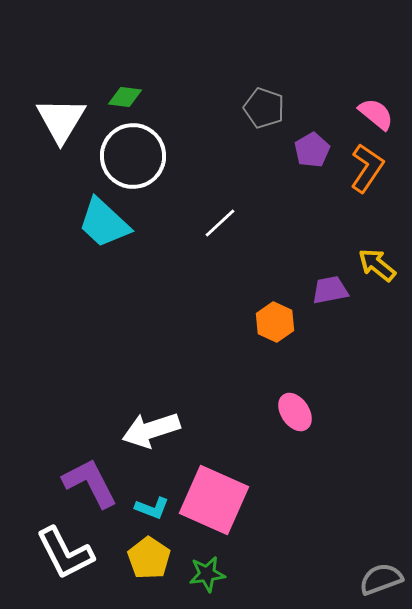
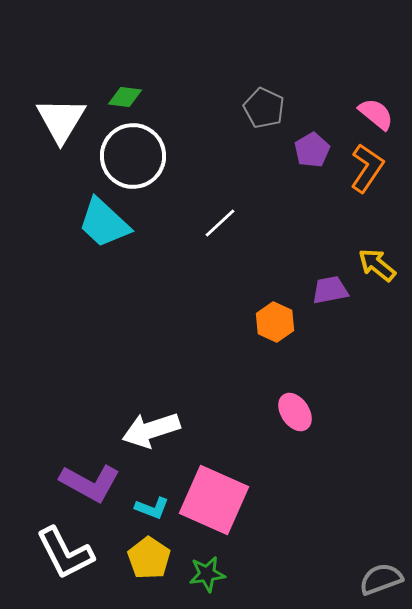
gray pentagon: rotated 6 degrees clockwise
purple L-shape: rotated 146 degrees clockwise
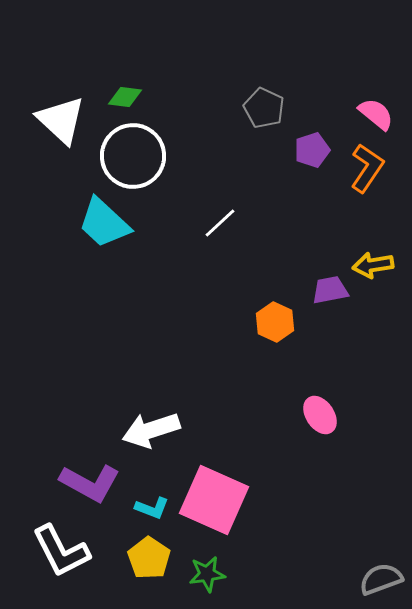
white triangle: rotated 18 degrees counterclockwise
purple pentagon: rotated 12 degrees clockwise
yellow arrow: moved 4 px left; rotated 48 degrees counterclockwise
pink ellipse: moved 25 px right, 3 px down
white L-shape: moved 4 px left, 2 px up
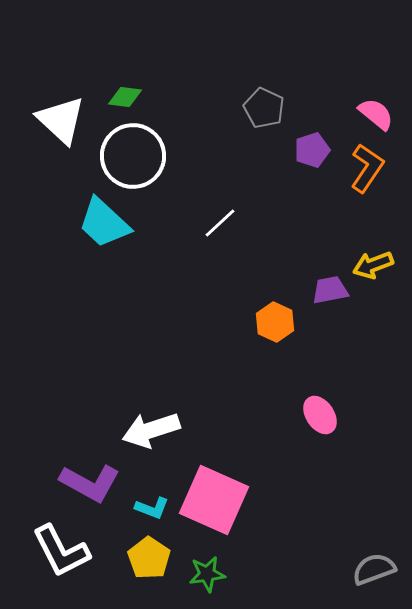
yellow arrow: rotated 12 degrees counterclockwise
gray semicircle: moved 7 px left, 10 px up
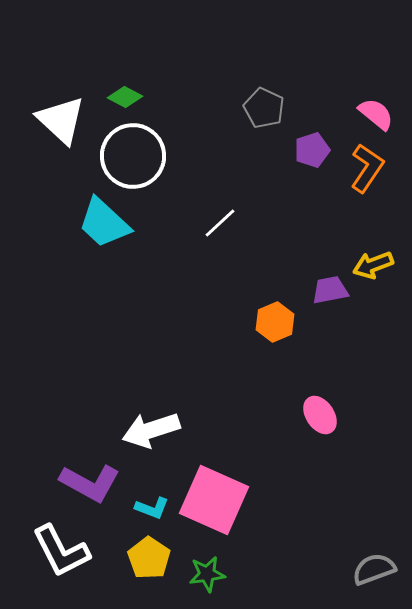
green diamond: rotated 20 degrees clockwise
orange hexagon: rotated 12 degrees clockwise
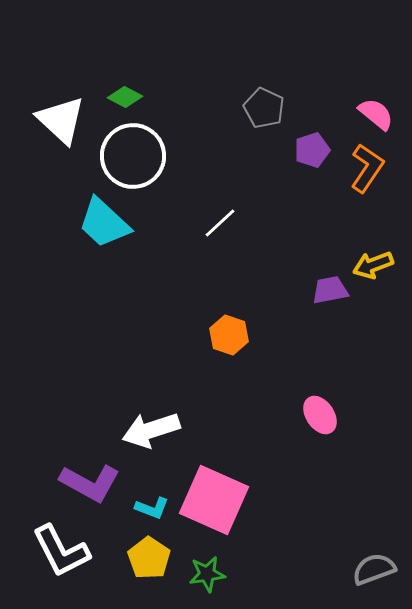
orange hexagon: moved 46 px left, 13 px down; rotated 18 degrees counterclockwise
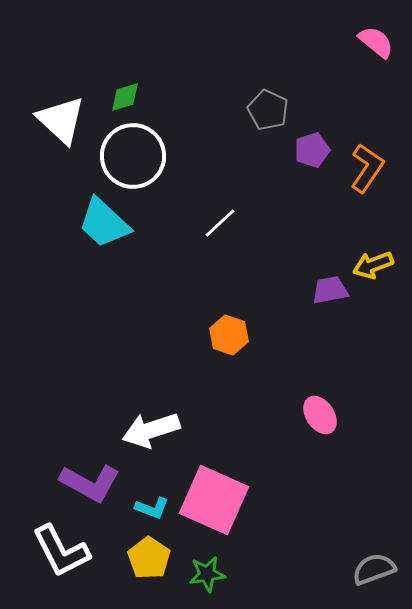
green diamond: rotated 44 degrees counterclockwise
gray pentagon: moved 4 px right, 2 px down
pink semicircle: moved 72 px up
